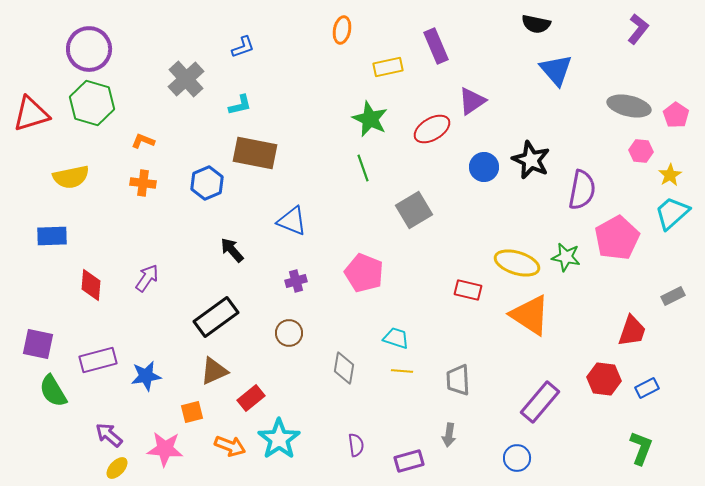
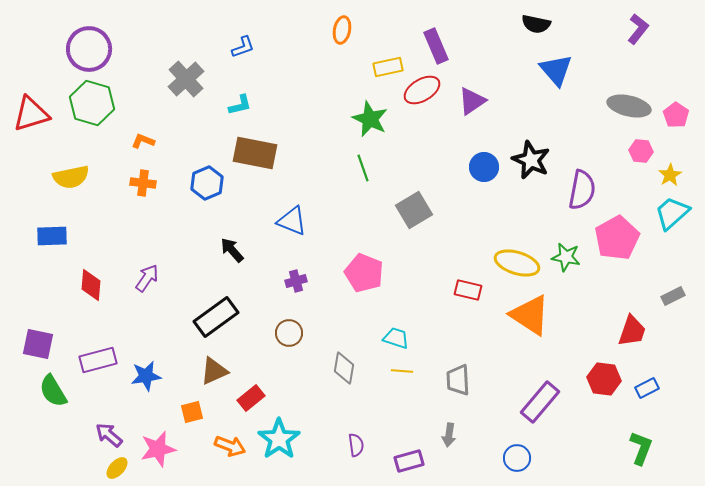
red ellipse at (432, 129): moved 10 px left, 39 px up
pink star at (165, 449): moved 7 px left; rotated 18 degrees counterclockwise
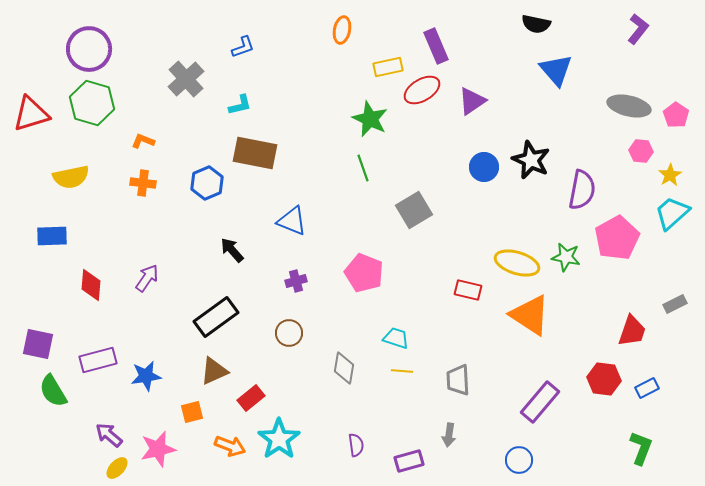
gray rectangle at (673, 296): moved 2 px right, 8 px down
blue circle at (517, 458): moved 2 px right, 2 px down
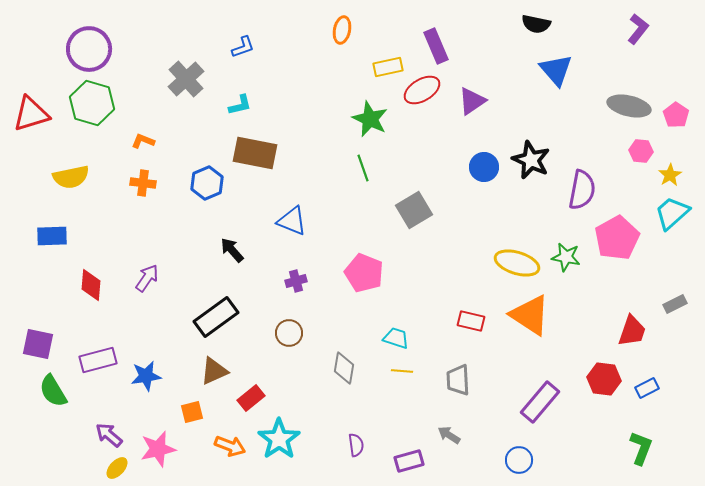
red rectangle at (468, 290): moved 3 px right, 31 px down
gray arrow at (449, 435): rotated 115 degrees clockwise
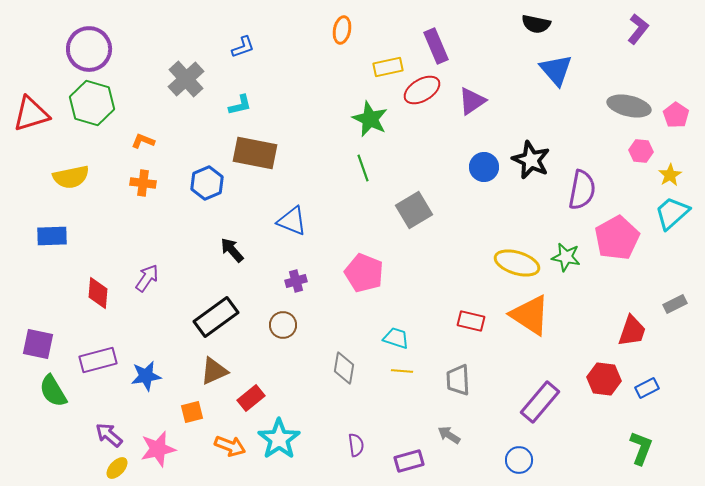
red diamond at (91, 285): moved 7 px right, 8 px down
brown circle at (289, 333): moved 6 px left, 8 px up
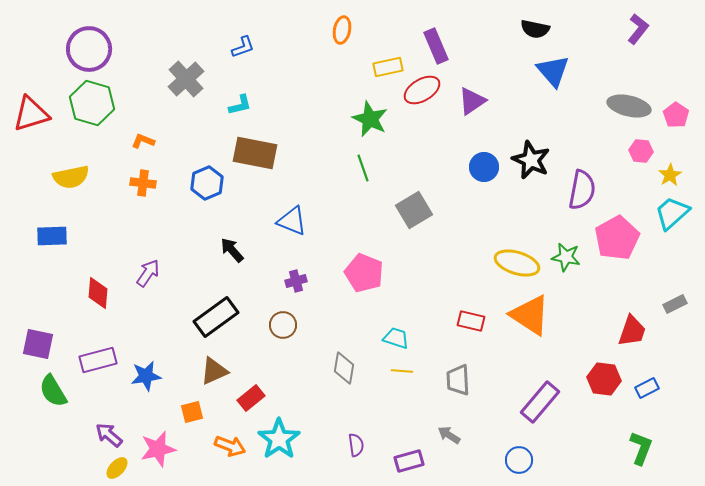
black semicircle at (536, 24): moved 1 px left, 5 px down
blue triangle at (556, 70): moved 3 px left, 1 px down
purple arrow at (147, 278): moved 1 px right, 5 px up
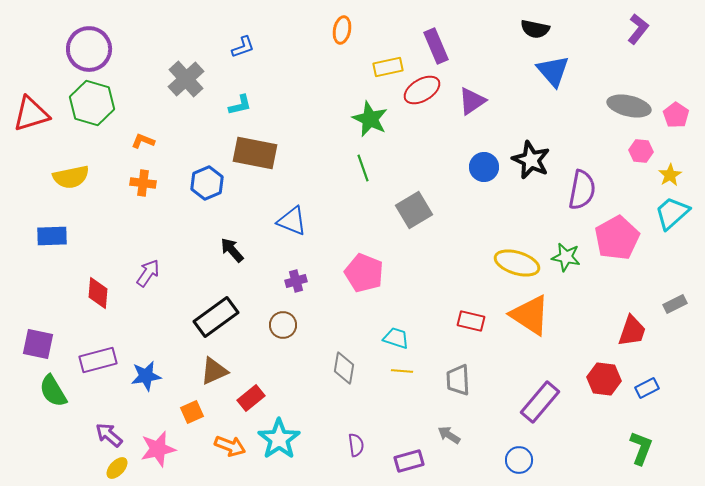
orange square at (192, 412): rotated 10 degrees counterclockwise
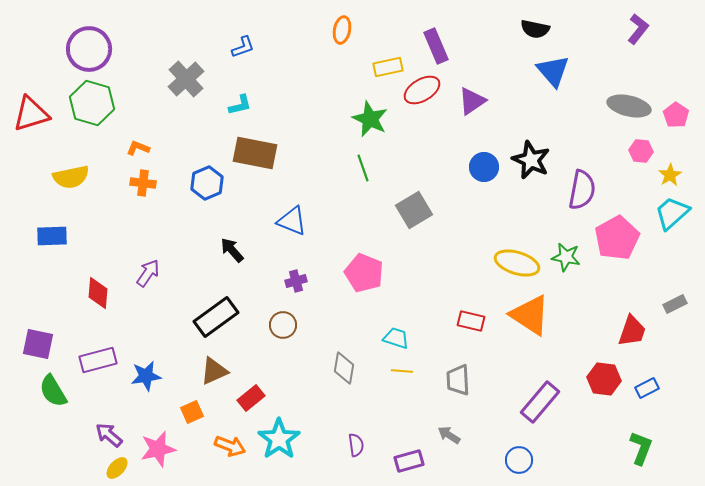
orange L-shape at (143, 141): moved 5 px left, 7 px down
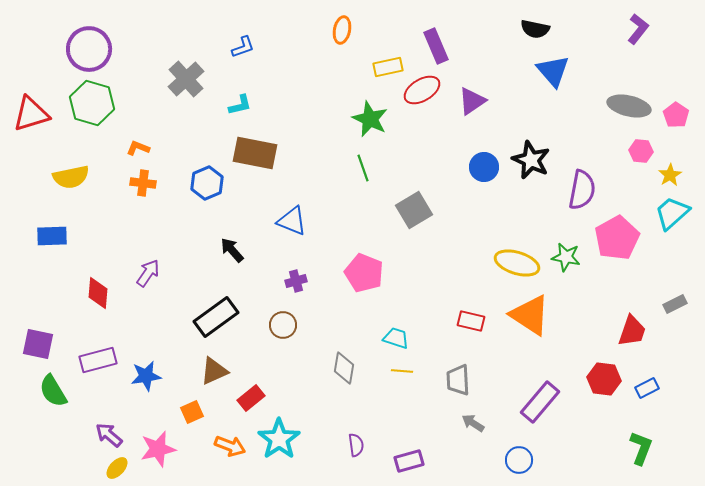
gray arrow at (449, 435): moved 24 px right, 12 px up
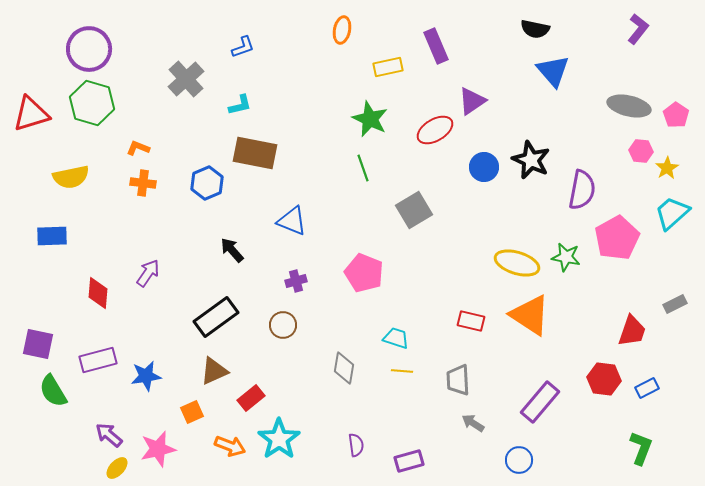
red ellipse at (422, 90): moved 13 px right, 40 px down
yellow star at (670, 175): moved 3 px left, 7 px up
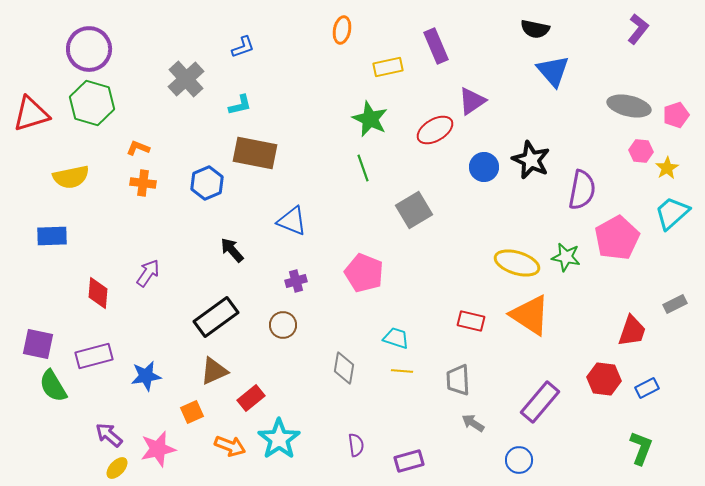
pink pentagon at (676, 115): rotated 20 degrees clockwise
purple rectangle at (98, 360): moved 4 px left, 4 px up
green semicircle at (53, 391): moved 5 px up
